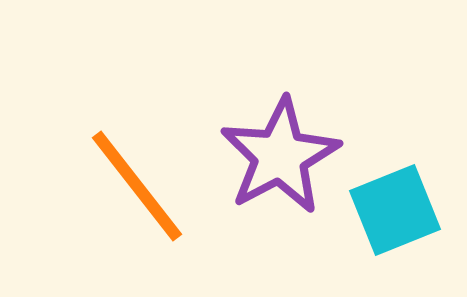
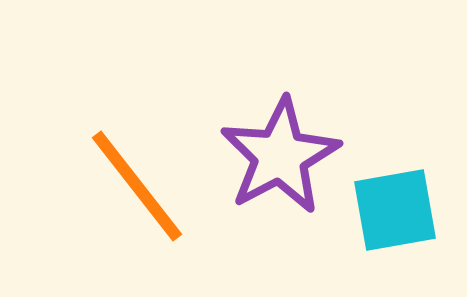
cyan square: rotated 12 degrees clockwise
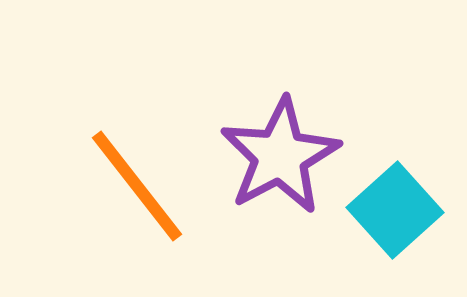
cyan square: rotated 32 degrees counterclockwise
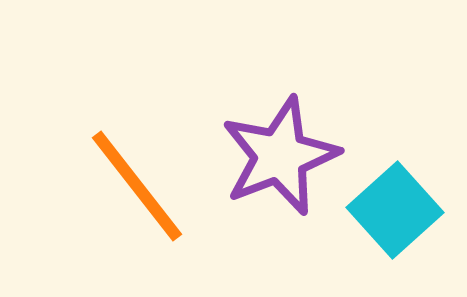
purple star: rotated 7 degrees clockwise
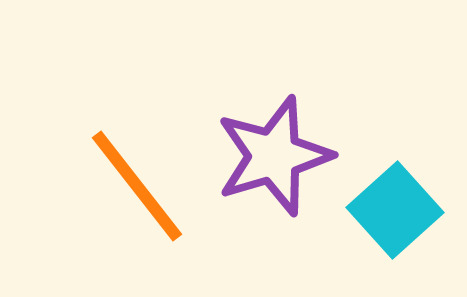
purple star: moved 6 px left; rotated 4 degrees clockwise
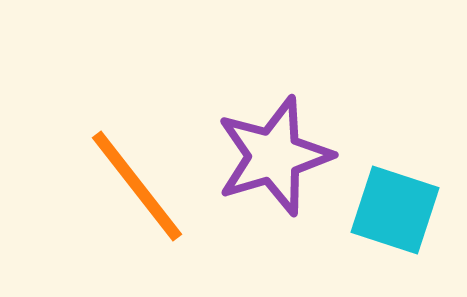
cyan square: rotated 30 degrees counterclockwise
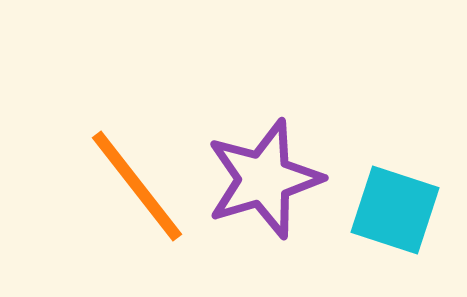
purple star: moved 10 px left, 23 px down
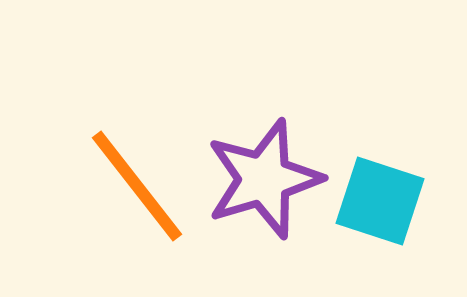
cyan square: moved 15 px left, 9 px up
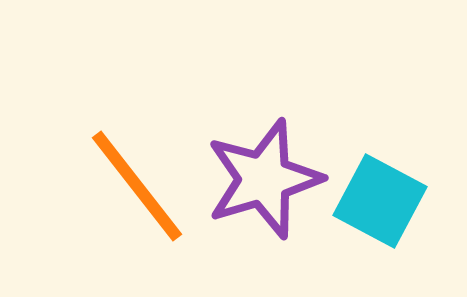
cyan square: rotated 10 degrees clockwise
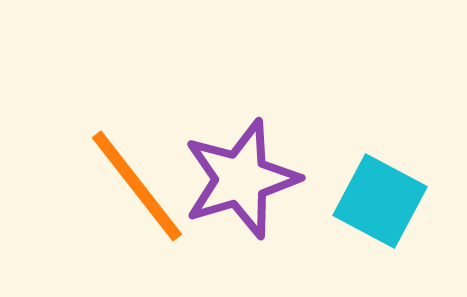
purple star: moved 23 px left
